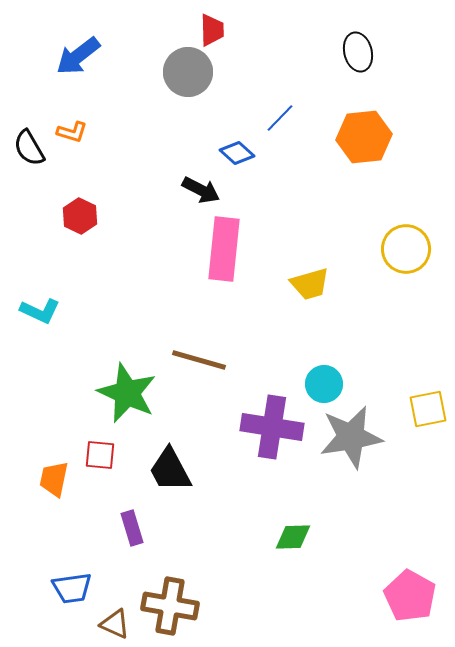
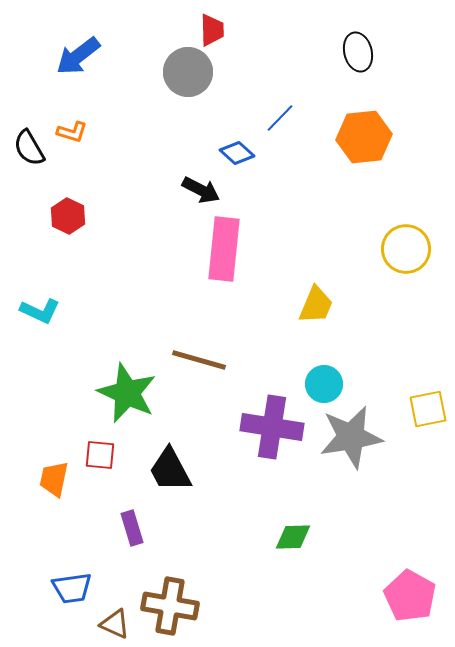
red hexagon: moved 12 px left
yellow trapezoid: moved 6 px right, 21 px down; rotated 51 degrees counterclockwise
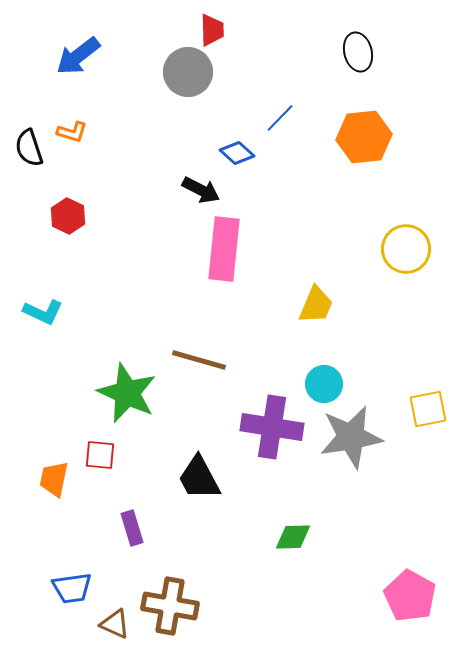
black semicircle: rotated 12 degrees clockwise
cyan L-shape: moved 3 px right, 1 px down
black trapezoid: moved 29 px right, 8 px down
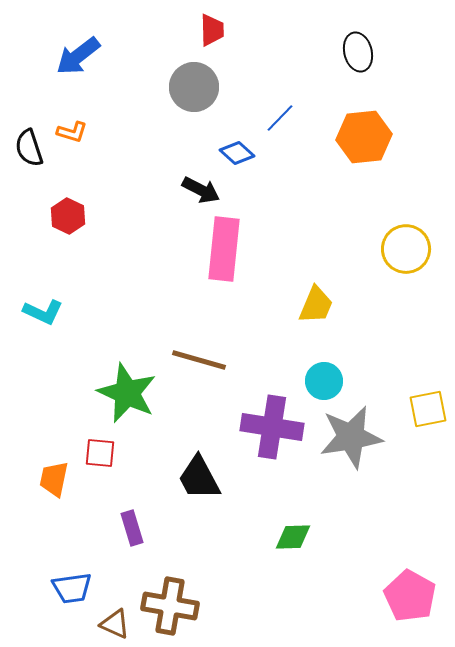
gray circle: moved 6 px right, 15 px down
cyan circle: moved 3 px up
red square: moved 2 px up
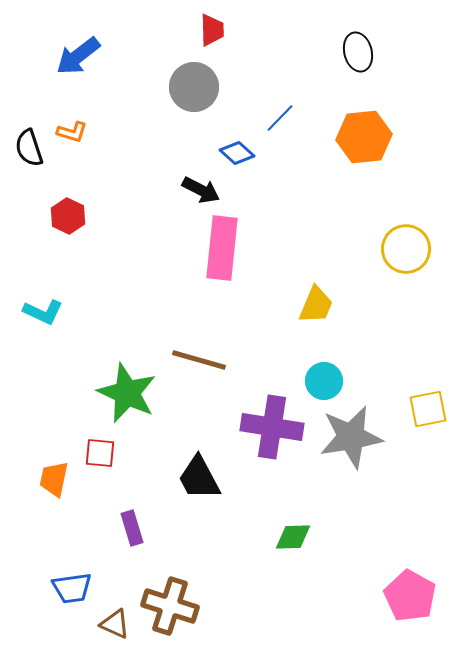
pink rectangle: moved 2 px left, 1 px up
brown cross: rotated 8 degrees clockwise
